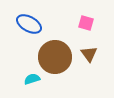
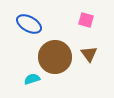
pink square: moved 3 px up
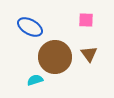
pink square: rotated 14 degrees counterclockwise
blue ellipse: moved 1 px right, 3 px down
cyan semicircle: moved 3 px right, 1 px down
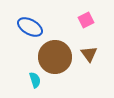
pink square: rotated 28 degrees counterclockwise
cyan semicircle: rotated 91 degrees clockwise
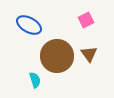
blue ellipse: moved 1 px left, 2 px up
brown circle: moved 2 px right, 1 px up
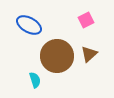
brown triangle: rotated 24 degrees clockwise
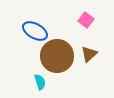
pink square: rotated 28 degrees counterclockwise
blue ellipse: moved 6 px right, 6 px down
cyan semicircle: moved 5 px right, 2 px down
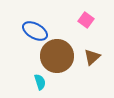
brown triangle: moved 3 px right, 3 px down
